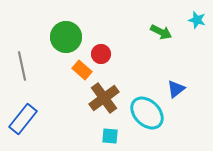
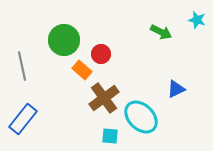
green circle: moved 2 px left, 3 px down
blue triangle: rotated 12 degrees clockwise
cyan ellipse: moved 6 px left, 4 px down
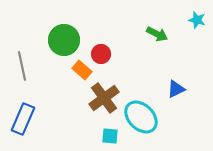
green arrow: moved 4 px left, 2 px down
blue rectangle: rotated 16 degrees counterclockwise
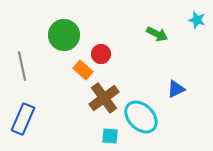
green circle: moved 5 px up
orange rectangle: moved 1 px right
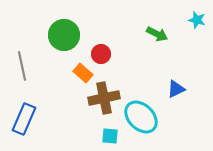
orange rectangle: moved 3 px down
brown cross: rotated 24 degrees clockwise
blue rectangle: moved 1 px right
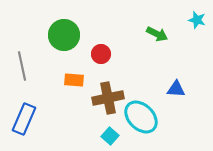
orange rectangle: moved 9 px left, 7 px down; rotated 36 degrees counterclockwise
blue triangle: rotated 30 degrees clockwise
brown cross: moved 4 px right
cyan square: rotated 36 degrees clockwise
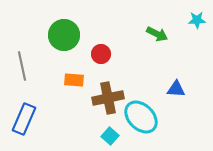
cyan star: rotated 18 degrees counterclockwise
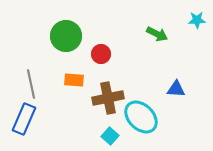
green circle: moved 2 px right, 1 px down
gray line: moved 9 px right, 18 px down
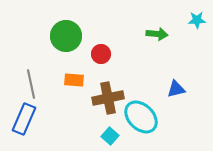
green arrow: rotated 20 degrees counterclockwise
blue triangle: rotated 18 degrees counterclockwise
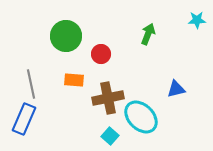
green arrow: moved 9 px left; rotated 75 degrees counterclockwise
